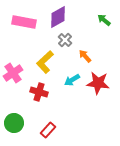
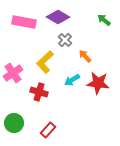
purple diamond: rotated 60 degrees clockwise
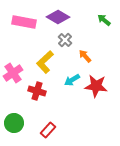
red star: moved 2 px left, 3 px down
red cross: moved 2 px left, 1 px up
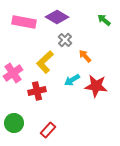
purple diamond: moved 1 px left
red cross: rotated 30 degrees counterclockwise
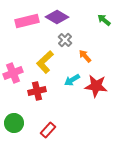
pink rectangle: moved 3 px right, 1 px up; rotated 25 degrees counterclockwise
pink cross: rotated 12 degrees clockwise
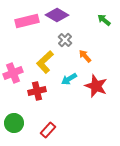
purple diamond: moved 2 px up
cyan arrow: moved 3 px left, 1 px up
red star: rotated 15 degrees clockwise
